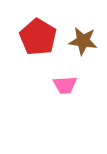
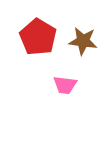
pink trapezoid: rotated 10 degrees clockwise
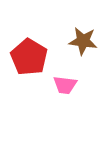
red pentagon: moved 9 px left, 20 px down
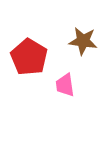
pink trapezoid: rotated 75 degrees clockwise
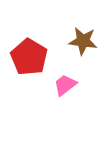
pink trapezoid: rotated 60 degrees clockwise
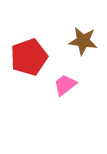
red pentagon: rotated 21 degrees clockwise
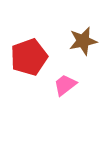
brown star: rotated 20 degrees counterclockwise
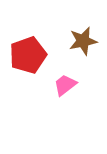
red pentagon: moved 1 px left, 2 px up
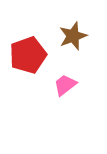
brown star: moved 10 px left, 5 px up; rotated 8 degrees counterclockwise
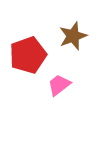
pink trapezoid: moved 6 px left
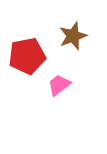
red pentagon: moved 1 px left, 1 px down; rotated 9 degrees clockwise
